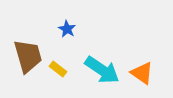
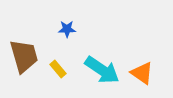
blue star: rotated 30 degrees counterclockwise
brown trapezoid: moved 4 px left
yellow rectangle: rotated 12 degrees clockwise
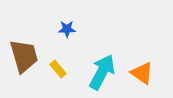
cyan arrow: moved 2 px down; rotated 96 degrees counterclockwise
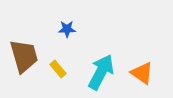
cyan arrow: moved 1 px left
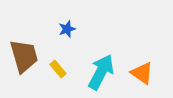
blue star: rotated 18 degrees counterclockwise
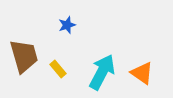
blue star: moved 4 px up
cyan arrow: moved 1 px right
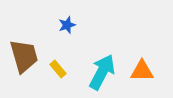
orange triangle: moved 2 px up; rotated 35 degrees counterclockwise
